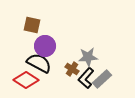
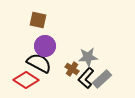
brown square: moved 6 px right, 5 px up
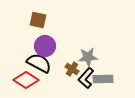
gray rectangle: moved 1 px right; rotated 42 degrees clockwise
